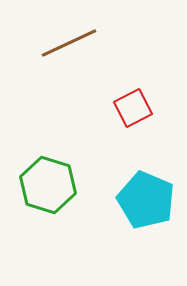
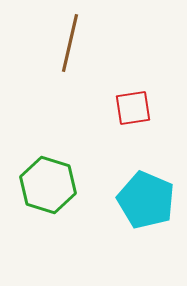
brown line: moved 1 px right; rotated 52 degrees counterclockwise
red square: rotated 18 degrees clockwise
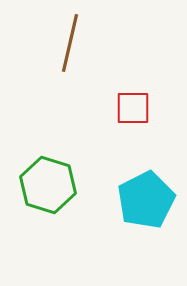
red square: rotated 9 degrees clockwise
cyan pentagon: rotated 22 degrees clockwise
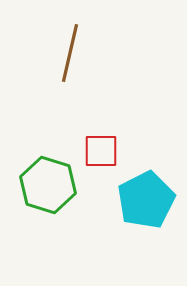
brown line: moved 10 px down
red square: moved 32 px left, 43 px down
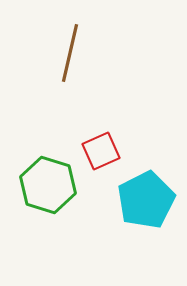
red square: rotated 24 degrees counterclockwise
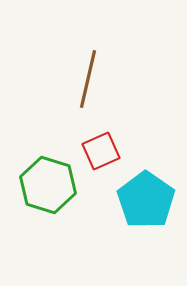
brown line: moved 18 px right, 26 px down
cyan pentagon: rotated 10 degrees counterclockwise
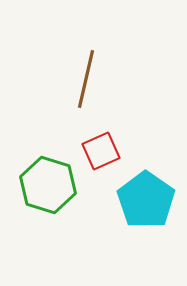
brown line: moved 2 px left
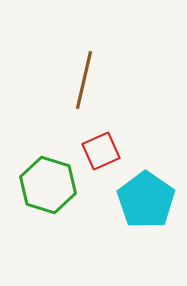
brown line: moved 2 px left, 1 px down
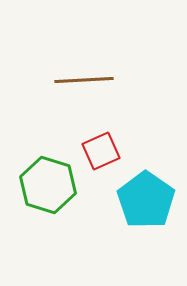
brown line: rotated 74 degrees clockwise
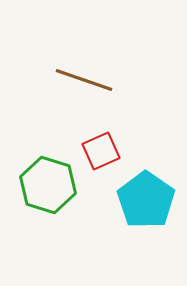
brown line: rotated 22 degrees clockwise
